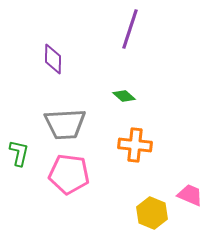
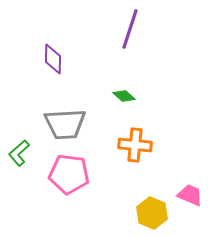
green L-shape: rotated 144 degrees counterclockwise
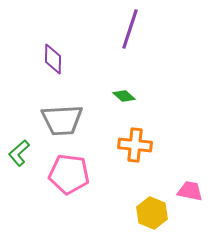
gray trapezoid: moved 3 px left, 4 px up
pink trapezoid: moved 4 px up; rotated 12 degrees counterclockwise
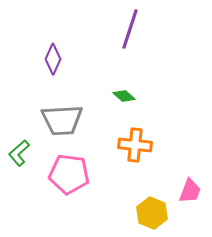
purple diamond: rotated 24 degrees clockwise
pink trapezoid: rotated 100 degrees clockwise
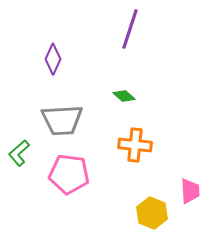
pink trapezoid: rotated 24 degrees counterclockwise
